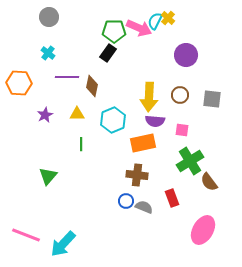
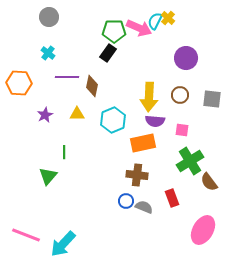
purple circle: moved 3 px down
green line: moved 17 px left, 8 px down
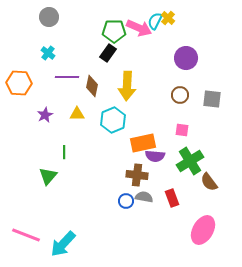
yellow arrow: moved 22 px left, 11 px up
purple semicircle: moved 35 px down
gray semicircle: moved 10 px up; rotated 12 degrees counterclockwise
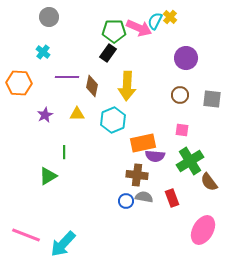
yellow cross: moved 2 px right, 1 px up
cyan cross: moved 5 px left, 1 px up
green triangle: rotated 18 degrees clockwise
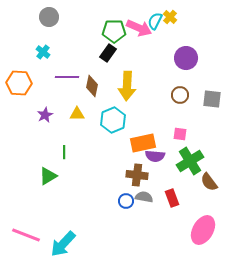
pink square: moved 2 px left, 4 px down
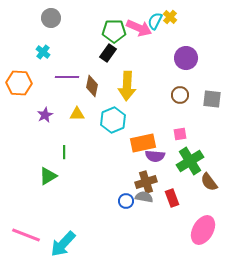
gray circle: moved 2 px right, 1 px down
pink square: rotated 16 degrees counterclockwise
brown cross: moved 9 px right, 7 px down; rotated 25 degrees counterclockwise
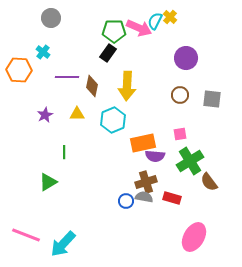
orange hexagon: moved 13 px up
green triangle: moved 6 px down
red rectangle: rotated 54 degrees counterclockwise
pink ellipse: moved 9 px left, 7 px down
